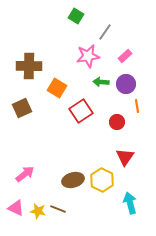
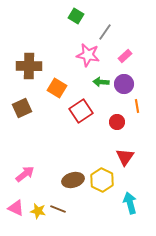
pink star: moved 1 px up; rotated 20 degrees clockwise
purple circle: moved 2 px left
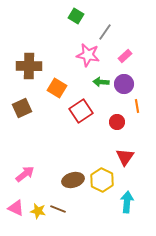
cyan arrow: moved 3 px left, 1 px up; rotated 20 degrees clockwise
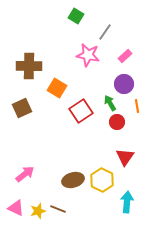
green arrow: moved 9 px right, 21 px down; rotated 56 degrees clockwise
yellow star: rotated 28 degrees counterclockwise
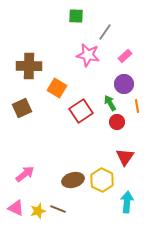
green square: rotated 28 degrees counterclockwise
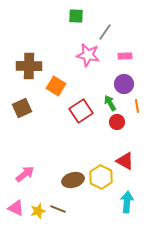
pink rectangle: rotated 40 degrees clockwise
orange square: moved 1 px left, 2 px up
red triangle: moved 4 px down; rotated 36 degrees counterclockwise
yellow hexagon: moved 1 px left, 3 px up
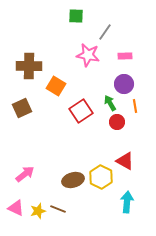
orange line: moved 2 px left
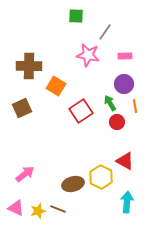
brown ellipse: moved 4 px down
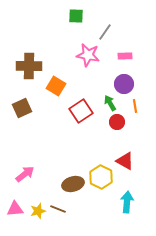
pink triangle: moved 1 px left, 1 px down; rotated 30 degrees counterclockwise
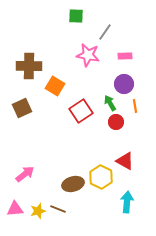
orange square: moved 1 px left
red circle: moved 1 px left
